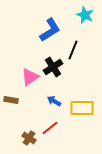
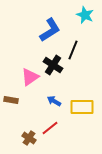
black cross: moved 2 px up; rotated 24 degrees counterclockwise
yellow rectangle: moved 1 px up
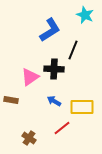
black cross: moved 1 px right, 4 px down; rotated 30 degrees counterclockwise
red line: moved 12 px right
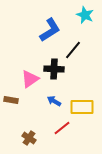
black line: rotated 18 degrees clockwise
pink triangle: moved 2 px down
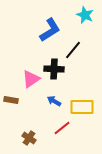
pink triangle: moved 1 px right
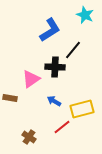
black cross: moved 1 px right, 2 px up
brown rectangle: moved 1 px left, 2 px up
yellow rectangle: moved 2 px down; rotated 15 degrees counterclockwise
red line: moved 1 px up
brown cross: moved 1 px up
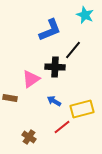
blue L-shape: rotated 10 degrees clockwise
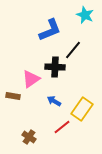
brown rectangle: moved 3 px right, 2 px up
yellow rectangle: rotated 40 degrees counterclockwise
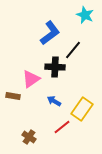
blue L-shape: moved 3 px down; rotated 15 degrees counterclockwise
